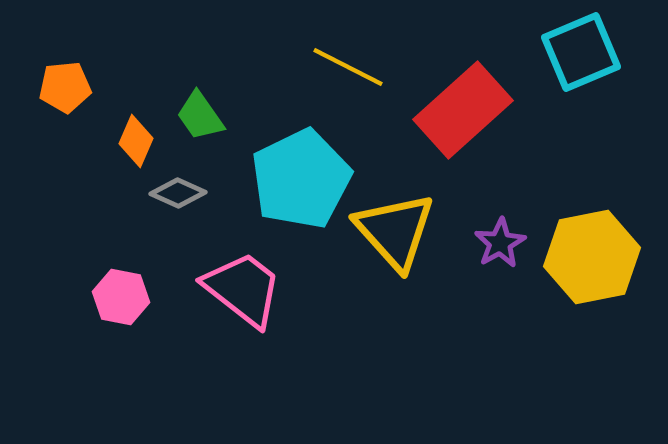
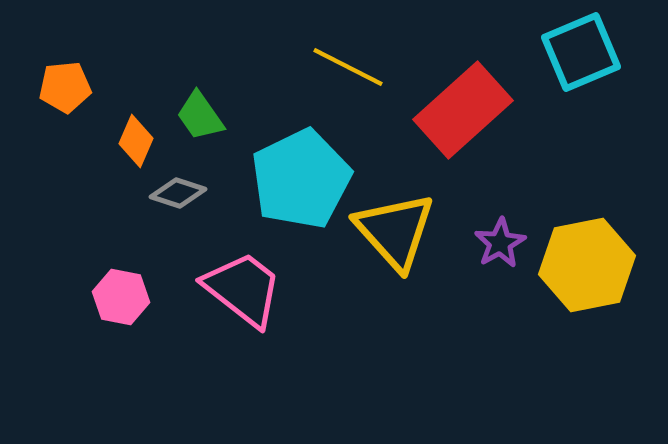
gray diamond: rotated 6 degrees counterclockwise
yellow hexagon: moved 5 px left, 8 px down
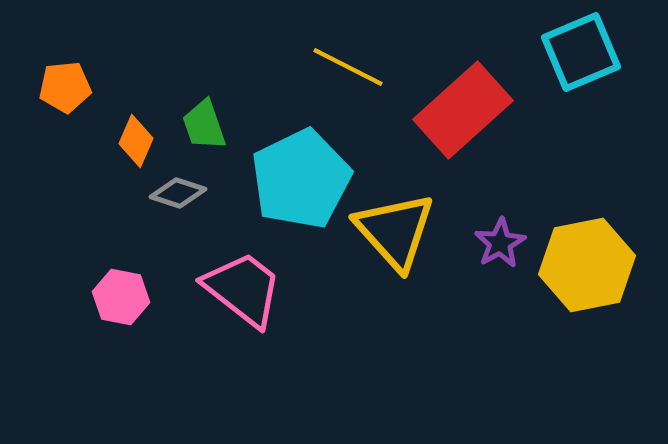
green trapezoid: moved 4 px right, 9 px down; rotated 16 degrees clockwise
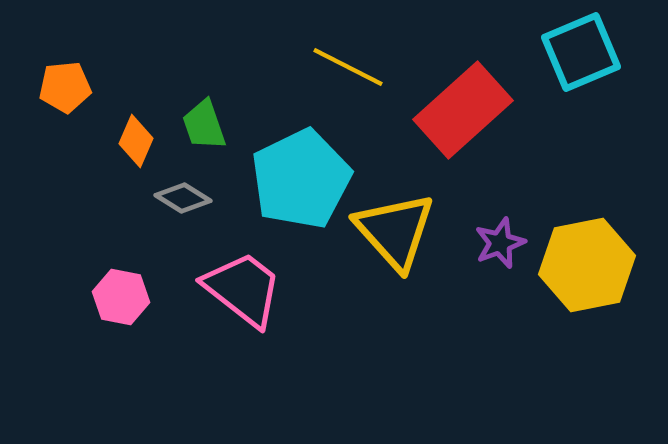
gray diamond: moved 5 px right, 5 px down; rotated 14 degrees clockwise
purple star: rotated 9 degrees clockwise
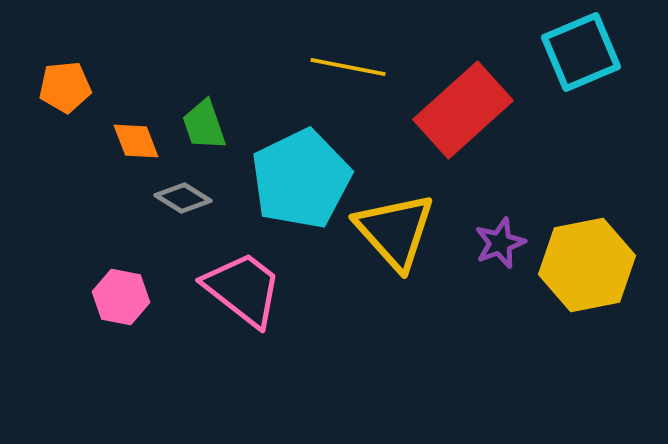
yellow line: rotated 16 degrees counterclockwise
orange diamond: rotated 45 degrees counterclockwise
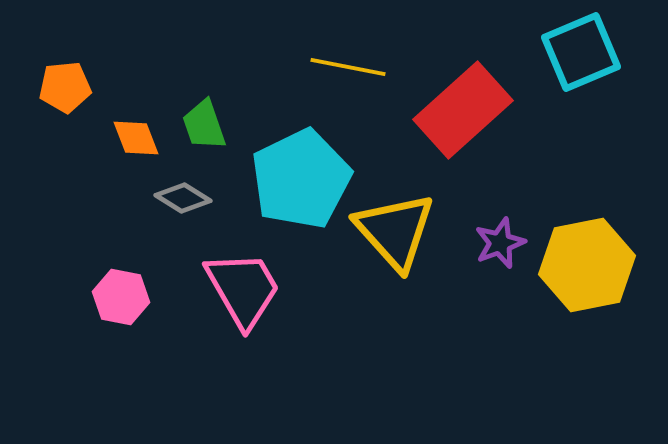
orange diamond: moved 3 px up
pink trapezoid: rotated 22 degrees clockwise
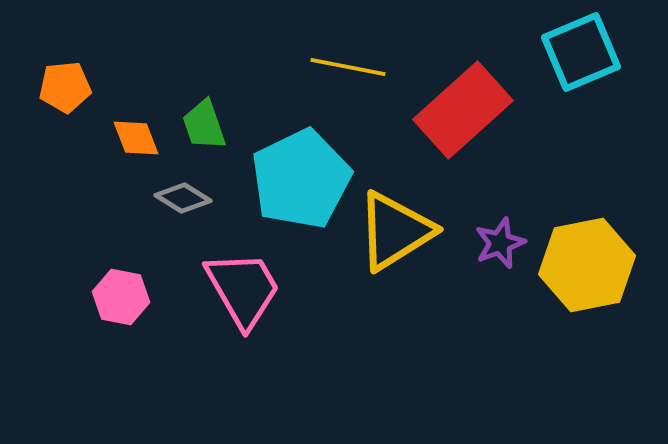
yellow triangle: rotated 40 degrees clockwise
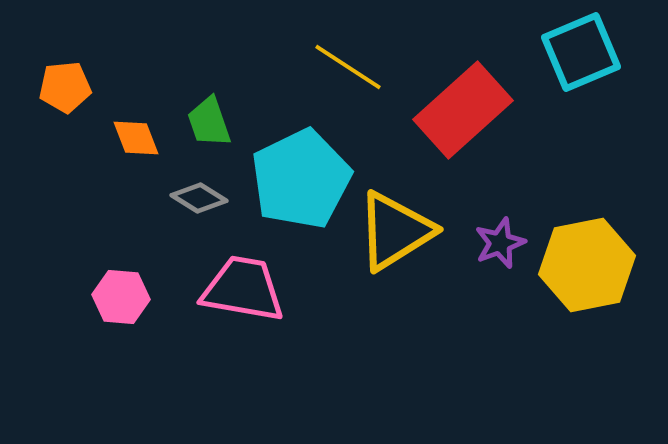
yellow line: rotated 22 degrees clockwise
green trapezoid: moved 5 px right, 3 px up
gray diamond: moved 16 px right
pink trapezoid: rotated 50 degrees counterclockwise
pink hexagon: rotated 6 degrees counterclockwise
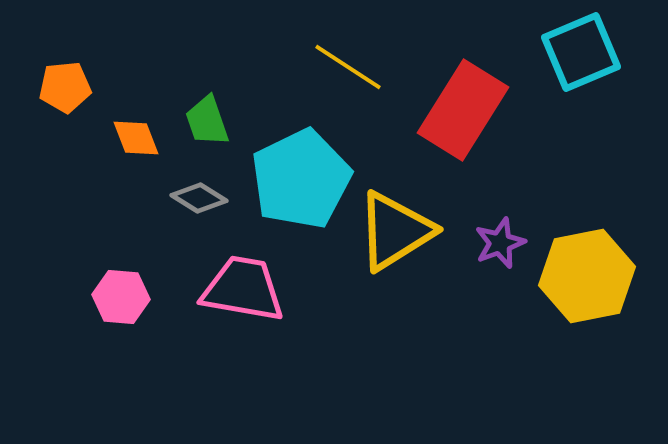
red rectangle: rotated 16 degrees counterclockwise
green trapezoid: moved 2 px left, 1 px up
yellow hexagon: moved 11 px down
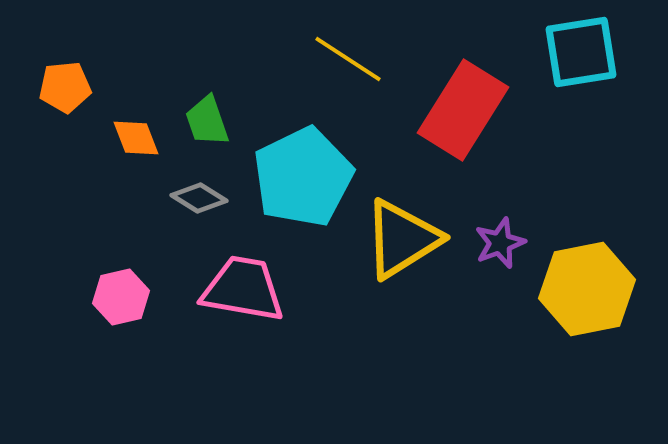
cyan square: rotated 14 degrees clockwise
yellow line: moved 8 px up
cyan pentagon: moved 2 px right, 2 px up
yellow triangle: moved 7 px right, 8 px down
yellow hexagon: moved 13 px down
pink hexagon: rotated 18 degrees counterclockwise
